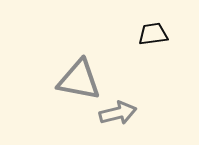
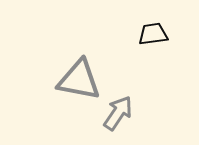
gray arrow: rotated 42 degrees counterclockwise
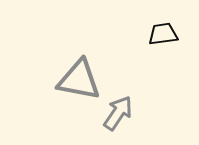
black trapezoid: moved 10 px right
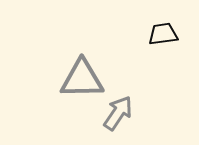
gray triangle: moved 3 px right, 1 px up; rotated 12 degrees counterclockwise
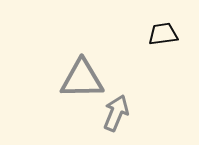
gray arrow: moved 2 px left; rotated 12 degrees counterclockwise
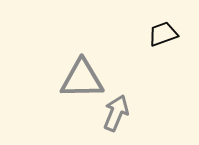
black trapezoid: rotated 12 degrees counterclockwise
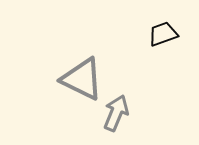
gray triangle: rotated 27 degrees clockwise
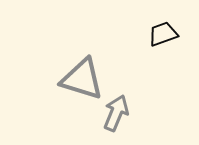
gray triangle: rotated 9 degrees counterclockwise
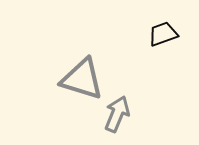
gray arrow: moved 1 px right, 1 px down
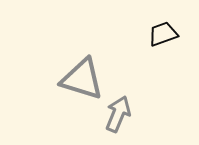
gray arrow: moved 1 px right
